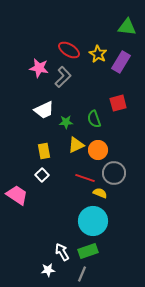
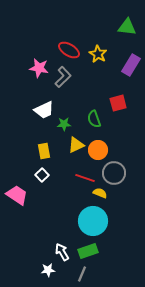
purple rectangle: moved 10 px right, 3 px down
green star: moved 2 px left, 2 px down
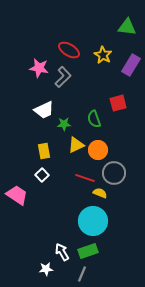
yellow star: moved 5 px right, 1 px down
white star: moved 2 px left, 1 px up
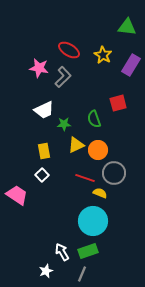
white star: moved 2 px down; rotated 16 degrees counterclockwise
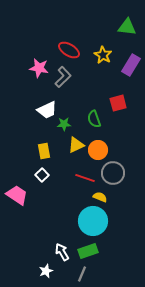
white trapezoid: moved 3 px right
gray circle: moved 1 px left
yellow semicircle: moved 4 px down
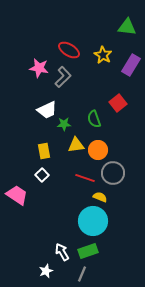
red square: rotated 24 degrees counterclockwise
yellow triangle: rotated 18 degrees clockwise
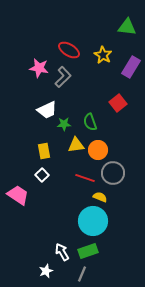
purple rectangle: moved 2 px down
green semicircle: moved 4 px left, 3 px down
pink trapezoid: moved 1 px right
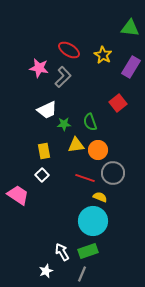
green triangle: moved 3 px right, 1 px down
